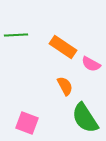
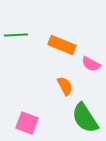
orange rectangle: moved 1 px left, 2 px up; rotated 12 degrees counterclockwise
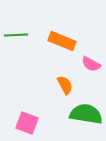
orange rectangle: moved 4 px up
orange semicircle: moved 1 px up
green semicircle: moved 1 px right, 4 px up; rotated 132 degrees clockwise
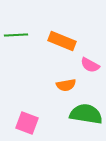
pink semicircle: moved 1 px left, 1 px down
orange semicircle: moved 1 px right; rotated 108 degrees clockwise
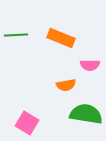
orange rectangle: moved 1 px left, 3 px up
pink semicircle: rotated 30 degrees counterclockwise
pink square: rotated 10 degrees clockwise
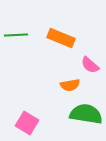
pink semicircle: rotated 42 degrees clockwise
orange semicircle: moved 4 px right
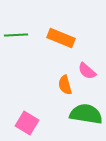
pink semicircle: moved 3 px left, 6 px down
orange semicircle: moved 5 px left; rotated 84 degrees clockwise
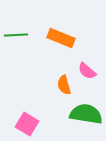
orange semicircle: moved 1 px left
pink square: moved 1 px down
